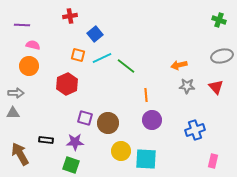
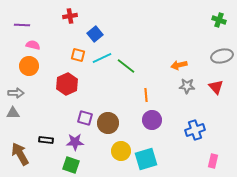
cyan square: rotated 20 degrees counterclockwise
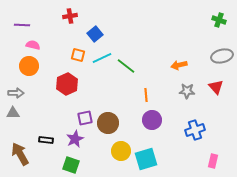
gray star: moved 5 px down
purple square: rotated 28 degrees counterclockwise
purple star: moved 3 px up; rotated 24 degrees counterclockwise
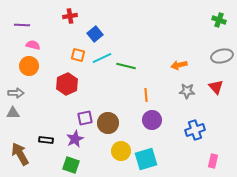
green line: rotated 24 degrees counterclockwise
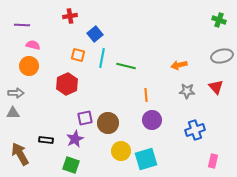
cyan line: rotated 54 degrees counterclockwise
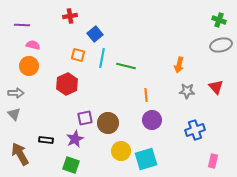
gray ellipse: moved 1 px left, 11 px up
orange arrow: rotated 63 degrees counterclockwise
gray triangle: moved 1 px right, 1 px down; rotated 48 degrees clockwise
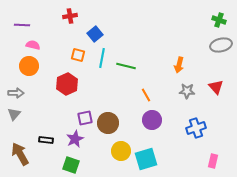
orange line: rotated 24 degrees counterclockwise
gray triangle: rotated 24 degrees clockwise
blue cross: moved 1 px right, 2 px up
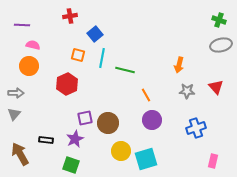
green line: moved 1 px left, 4 px down
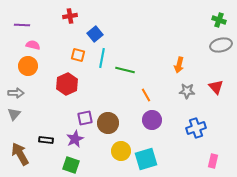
orange circle: moved 1 px left
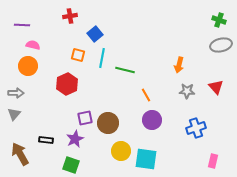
cyan square: rotated 25 degrees clockwise
